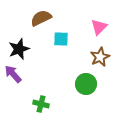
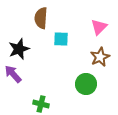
brown semicircle: rotated 60 degrees counterclockwise
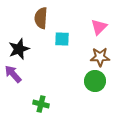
cyan square: moved 1 px right
brown star: rotated 24 degrees clockwise
green circle: moved 9 px right, 3 px up
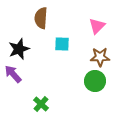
pink triangle: moved 2 px left, 1 px up
cyan square: moved 5 px down
green cross: rotated 28 degrees clockwise
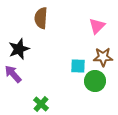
cyan square: moved 16 px right, 22 px down
brown star: moved 3 px right
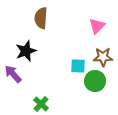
black star: moved 7 px right, 2 px down
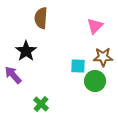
pink triangle: moved 2 px left
black star: rotated 15 degrees counterclockwise
purple arrow: moved 1 px down
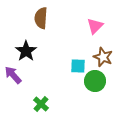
brown star: rotated 24 degrees clockwise
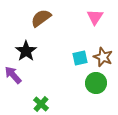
brown semicircle: rotated 50 degrees clockwise
pink triangle: moved 9 px up; rotated 12 degrees counterclockwise
cyan square: moved 2 px right, 8 px up; rotated 14 degrees counterclockwise
green circle: moved 1 px right, 2 px down
